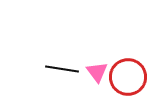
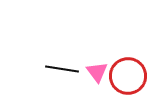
red circle: moved 1 px up
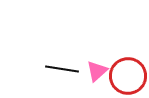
pink triangle: moved 1 px up; rotated 25 degrees clockwise
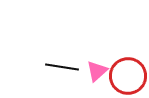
black line: moved 2 px up
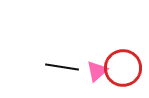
red circle: moved 5 px left, 8 px up
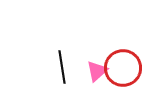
black line: rotated 72 degrees clockwise
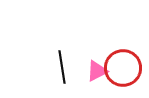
pink triangle: rotated 15 degrees clockwise
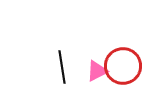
red circle: moved 2 px up
